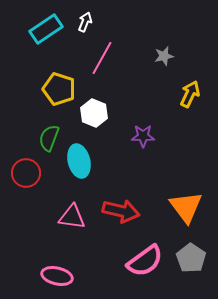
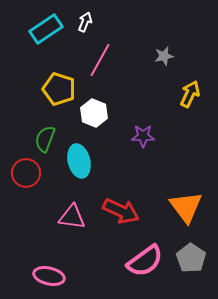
pink line: moved 2 px left, 2 px down
green semicircle: moved 4 px left, 1 px down
red arrow: rotated 12 degrees clockwise
pink ellipse: moved 8 px left
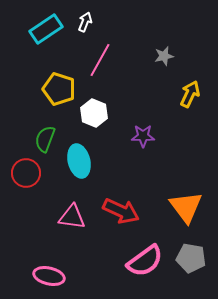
gray pentagon: rotated 24 degrees counterclockwise
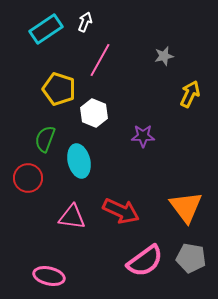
red circle: moved 2 px right, 5 px down
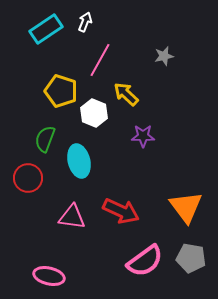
yellow pentagon: moved 2 px right, 2 px down
yellow arrow: moved 64 px left; rotated 72 degrees counterclockwise
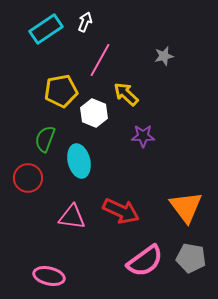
yellow pentagon: rotated 28 degrees counterclockwise
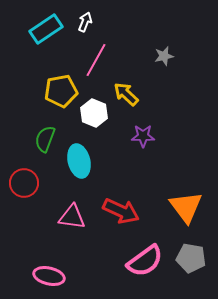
pink line: moved 4 px left
red circle: moved 4 px left, 5 px down
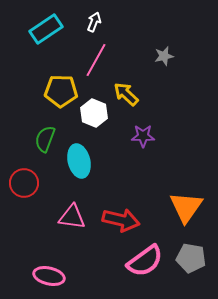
white arrow: moved 9 px right
yellow pentagon: rotated 12 degrees clockwise
orange triangle: rotated 12 degrees clockwise
red arrow: moved 9 px down; rotated 12 degrees counterclockwise
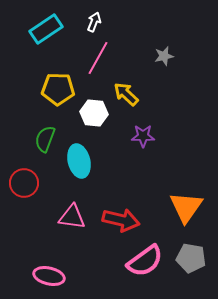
pink line: moved 2 px right, 2 px up
yellow pentagon: moved 3 px left, 2 px up
white hexagon: rotated 16 degrees counterclockwise
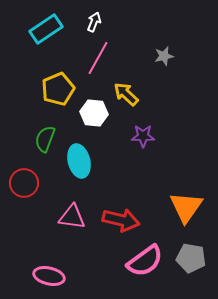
yellow pentagon: rotated 24 degrees counterclockwise
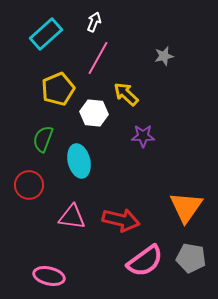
cyan rectangle: moved 5 px down; rotated 8 degrees counterclockwise
green semicircle: moved 2 px left
red circle: moved 5 px right, 2 px down
